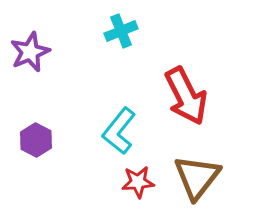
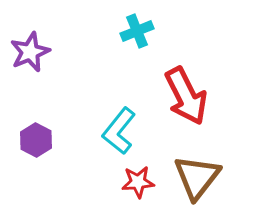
cyan cross: moved 16 px right
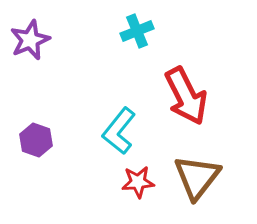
purple star: moved 12 px up
purple hexagon: rotated 8 degrees counterclockwise
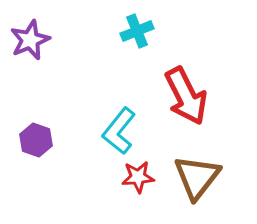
red star: moved 5 px up
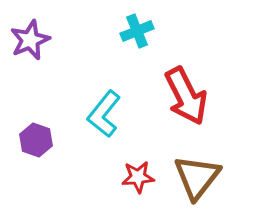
cyan L-shape: moved 15 px left, 17 px up
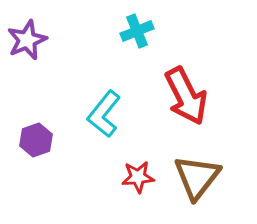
purple star: moved 3 px left
purple hexagon: rotated 20 degrees clockwise
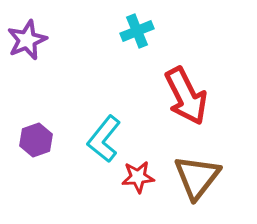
cyan L-shape: moved 25 px down
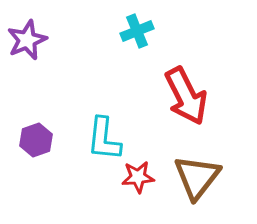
cyan L-shape: rotated 33 degrees counterclockwise
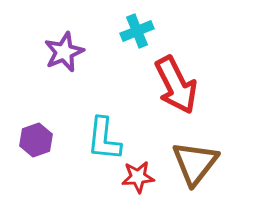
purple star: moved 37 px right, 12 px down
red arrow: moved 10 px left, 11 px up
brown triangle: moved 2 px left, 14 px up
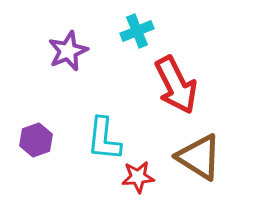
purple star: moved 4 px right, 1 px up
brown triangle: moved 4 px right, 6 px up; rotated 36 degrees counterclockwise
